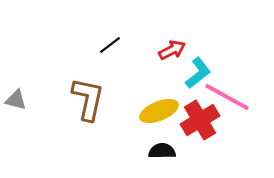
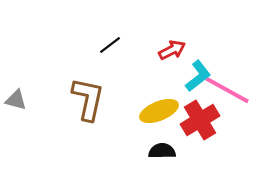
cyan L-shape: moved 3 px down
pink line: moved 7 px up
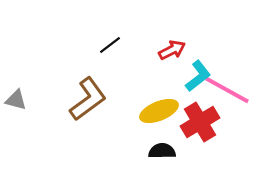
brown L-shape: rotated 42 degrees clockwise
red cross: moved 2 px down
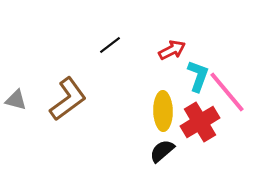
cyan L-shape: rotated 32 degrees counterclockwise
pink line: moved 2 px down; rotated 21 degrees clockwise
brown L-shape: moved 20 px left
yellow ellipse: moved 4 px right; rotated 69 degrees counterclockwise
black semicircle: rotated 40 degrees counterclockwise
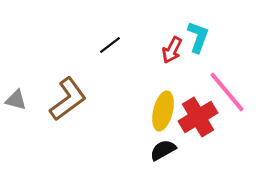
red arrow: rotated 144 degrees clockwise
cyan L-shape: moved 39 px up
yellow ellipse: rotated 15 degrees clockwise
red cross: moved 2 px left, 5 px up
black semicircle: moved 1 px right, 1 px up; rotated 12 degrees clockwise
